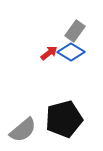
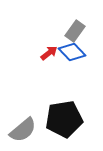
blue diamond: moved 1 px right; rotated 16 degrees clockwise
black pentagon: rotated 6 degrees clockwise
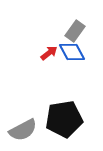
blue diamond: rotated 16 degrees clockwise
gray semicircle: rotated 12 degrees clockwise
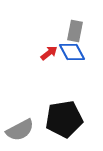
gray rectangle: rotated 25 degrees counterclockwise
gray semicircle: moved 3 px left
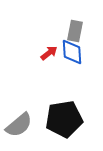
blue diamond: rotated 24 degrees clockwise
gray semicircle: moved 1 px left, 5 px up; rotated 12 degrees counterclockwise
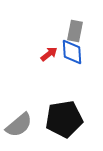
red arrow: moved 1 px down
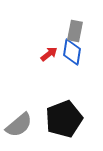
blue diamond: rotated 12 degrees clockwise
black pentagon: rotated 12 degrees counterclockwise
